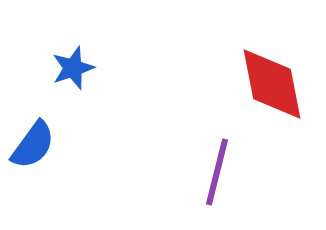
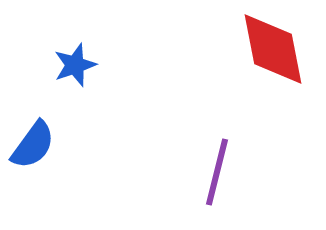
blue star: moved 2 px right, 3 px up
red diamond: moved 1 px right, 35 px up
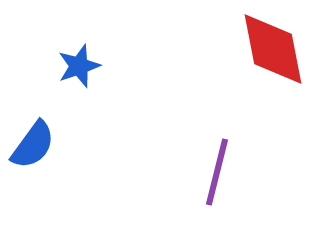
blue star: moved 4 px right, 1 px down
